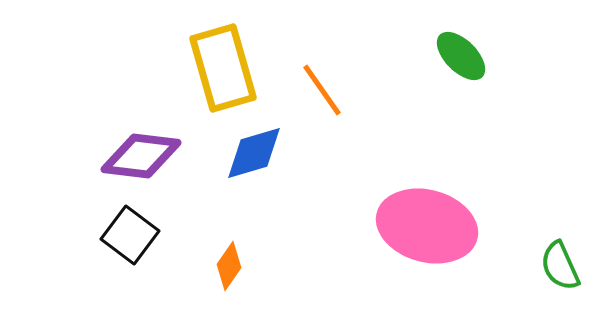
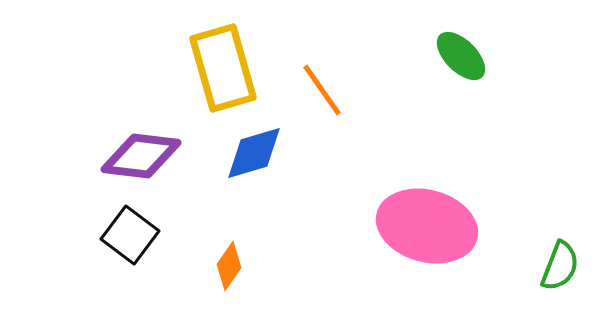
green semicircle: rotated 135 degrees counterclockwise
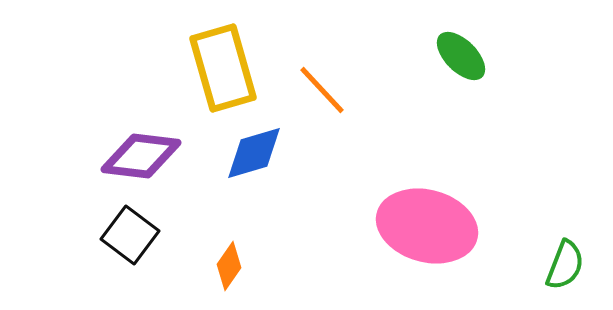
orange line: rotated 8 degrees counterclockwise
green semicircle: moved 5 px right, 1 px up
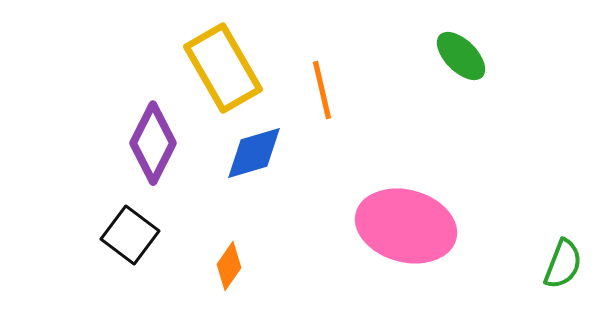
yellow rectangle: rotated 14 degrees counterclockwise
orange line: rotated 30 degrees clockwise
purple diamond: moved 12 px right, 13 px up; rotated 70 degrees counterclockwise
pink ellipse: moved 21 px left
green semicircle: moved 2 px left, 1 px up
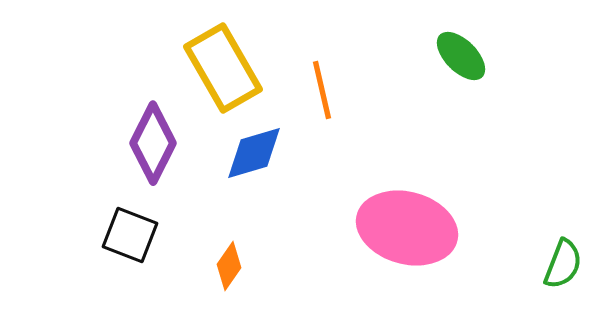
pink ellipse: moved 1 px right, 2 px down
black square: rotated 16 degrees counterclockwise
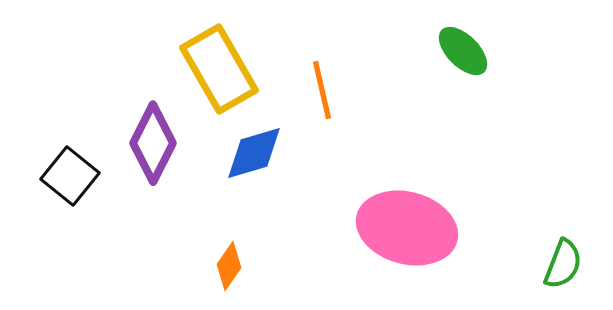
green ellipse: moved 2 px right, 5 px up
yellow rectangle: moved 4 px left, 1 px down
black square: moved 60 px left, 59 px up; rotated 18 degrees clockwise
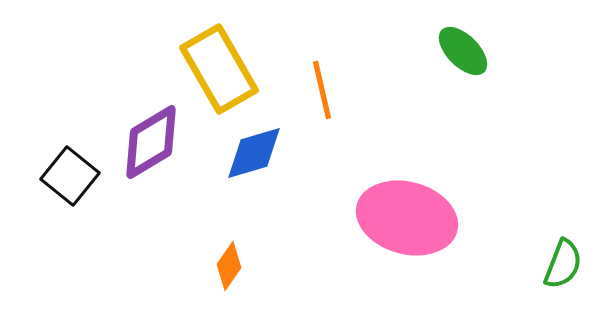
purple diamond: moved 2 px left, 1 px up; rotated 32 degrees clockwise
pink ellipse: moved 10 px up
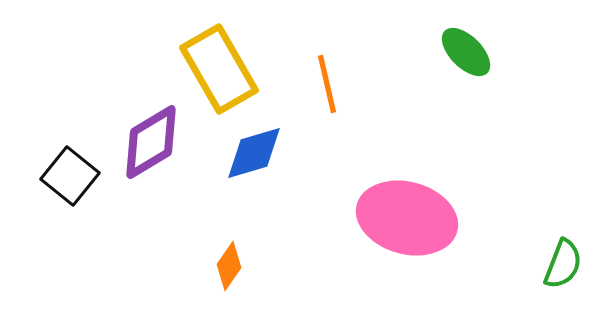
green ellipse: moved 3 px right, 1 px down
orange line: moved 5 px right, 6 px up
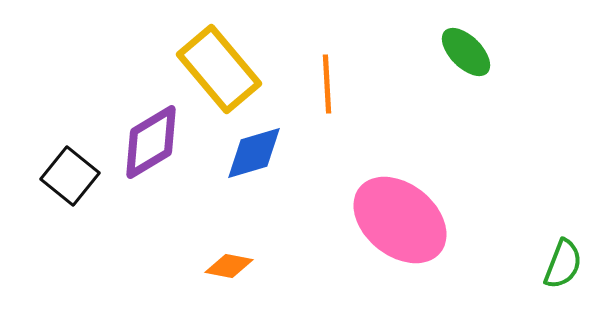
yellow rectangle: rotated 10 degrees counterclockwise
orange line: rotated 10 degrees clockwise
pink ellipse: moved 7 px left, 2 px down; rotated 24 degrees clockwise
orange diamond: rotated 66 degrees clockwise
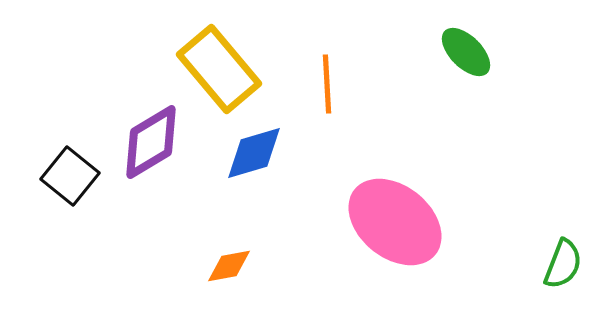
pink ellipse: moved 5 px left, 2 px down
orange diamond: rotated 21 degrees counterclockwise
